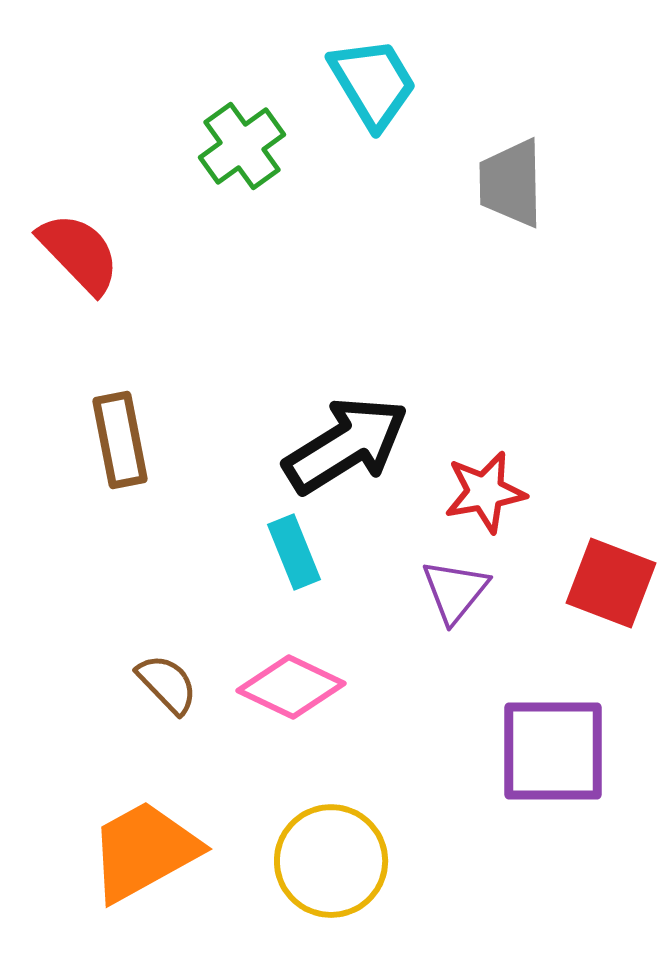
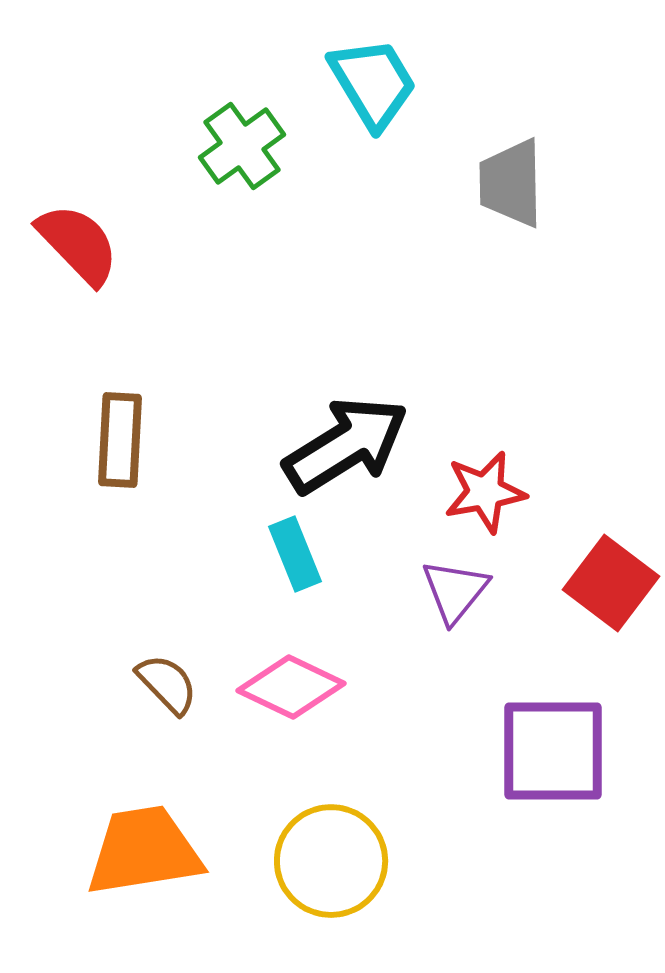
red semicircle: moved 1 px left, 9 px up
brown rectangle: rotated 14 degrees clockwise
cyan rectangle: moved 1 px right, 2 px down
red square: rotated 16 degrees clockwise
orange trapezoid: rotated 20 degrees clockwise
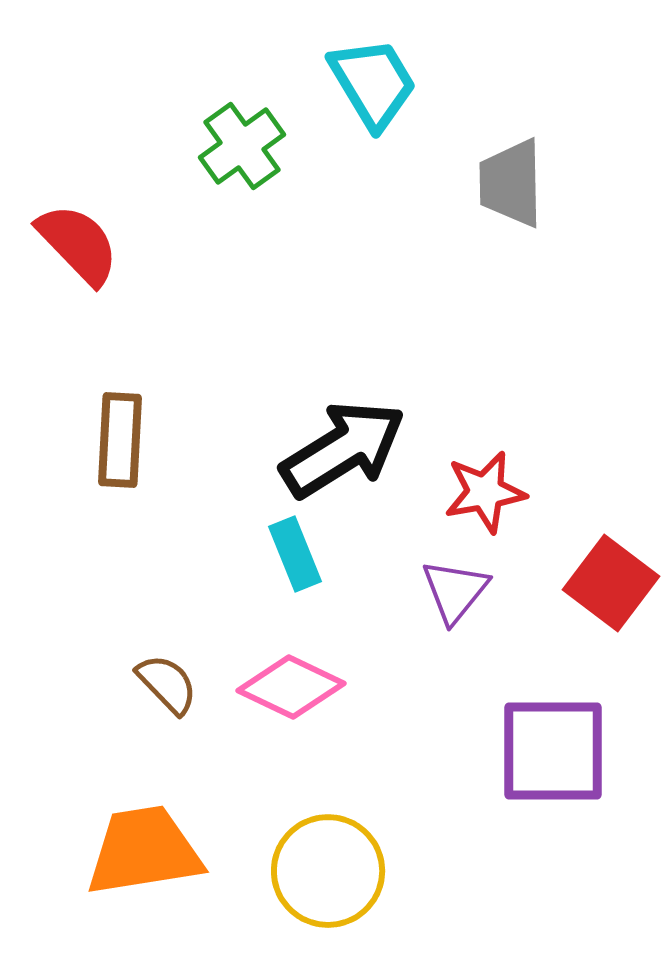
black arrow: moved 3 px left, 4 px down
yellow circle: moved 3 px left, 10 px down
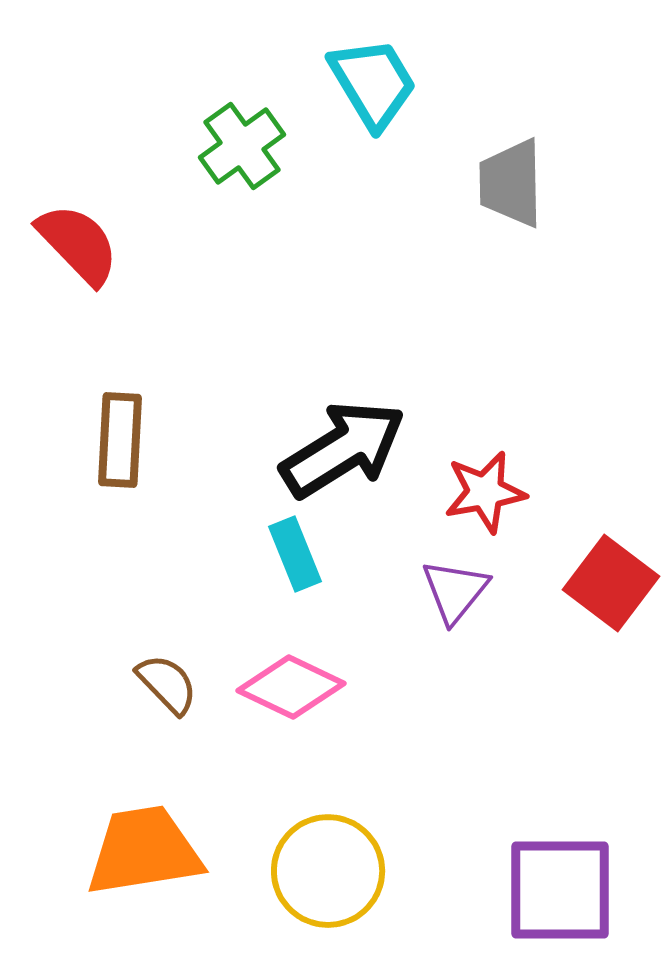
purple square: moved 7 px right, 139 px down
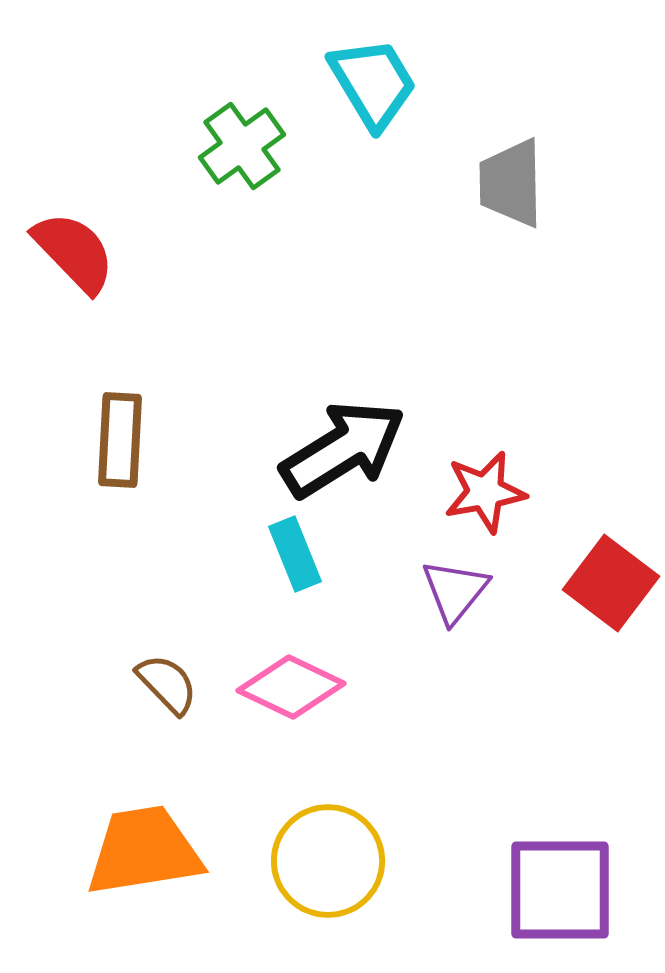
red semicircle: moved 4 px left, 8 px down
yellow circle: moved 10 px up
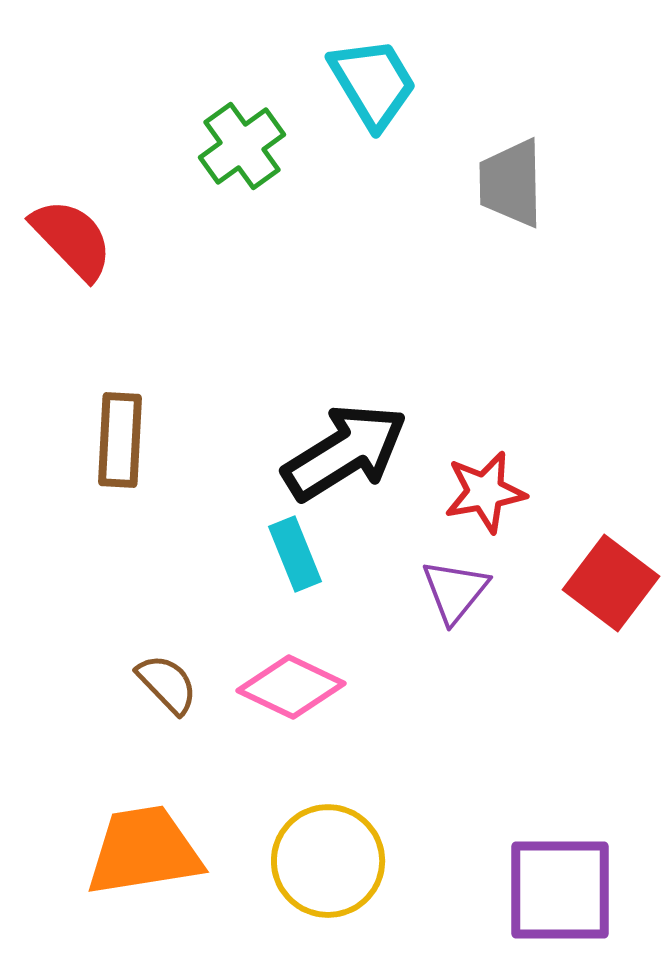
red semicircle: moved 2 px left, 13 px up
black arrow: moved 2 px right, 3 px down
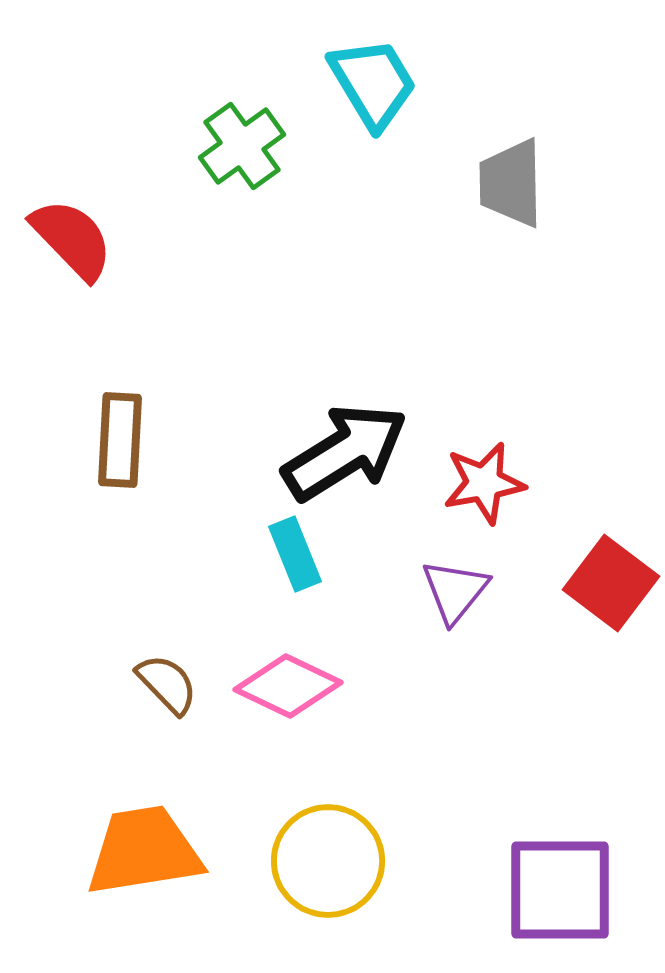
red star: moved 1 px left, 9 px up
pink diamond: moved 3 px left, 1 px up
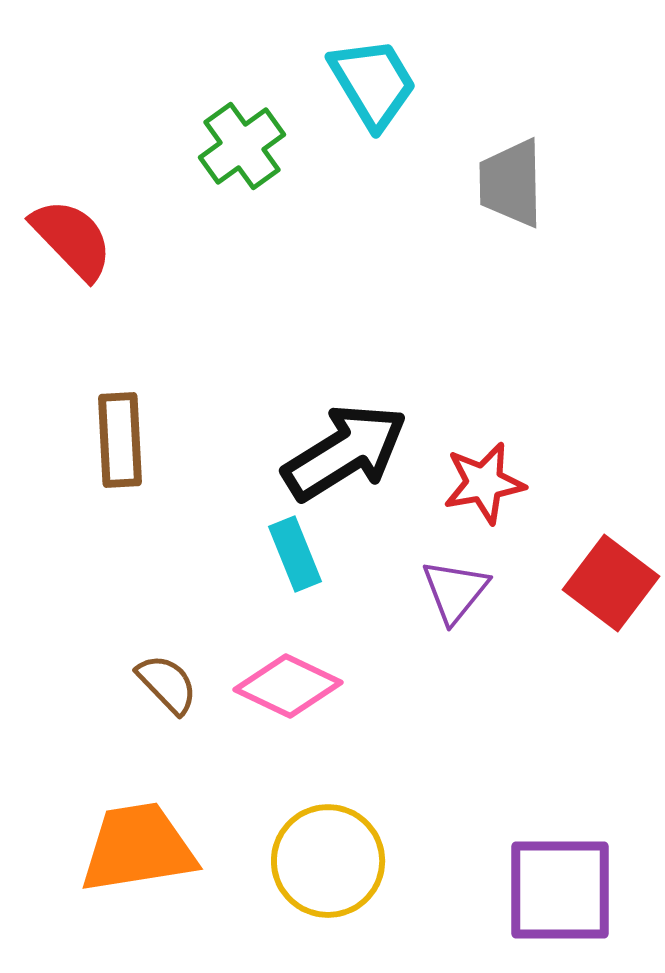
brown rectangle: rotated 6 degrees counterclockwise
orange trapezoid: moved 6 px left, 3 px up
